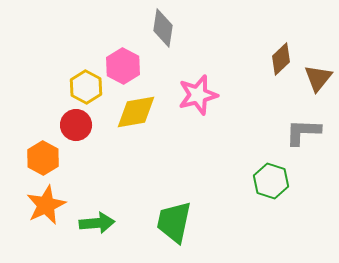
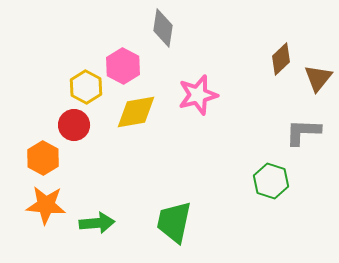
red circle: moved 2 px left
orange star: rotated 30 degrees clockwise
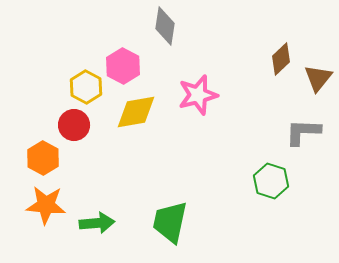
gray diamond: moved 2 px right, 2 px up
green trapezoid: moved 4 px left
